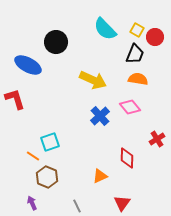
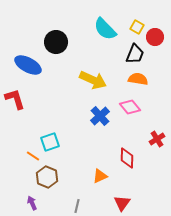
yellow square: moved 3 px up
gray line: rotated 40 degrees clockwise
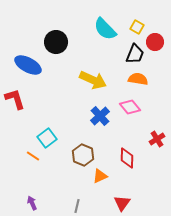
red circle: moved 5 px down
cyan square: moved 3 px left, 4 px up; rotated 18 degrees counterclockwise
brown hexagon: moved 36 px right, 22 px up
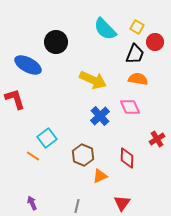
pink diamond: rotated 15 degrees clockwise
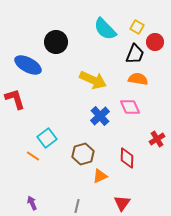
brown hexagon: moved 1 px up; rotated 20 degrees clockwise
